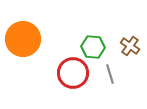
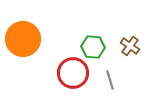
gray line: moved 6 px down
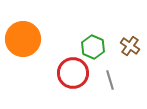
green hexagon: rotated 20 degrees clockwise
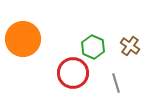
gray line: moved 6 px right, 3 px down
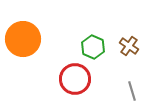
brown cross: moved 1 px left
red circle: moved 2 px right, 6 px down
gray line: moved 16 px right, 8 px down
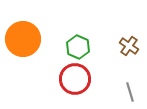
green hexagon: moved 15 px left
gray line: moved 2 px left, 1 px down
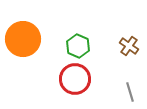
green hexagon: moved 1 px up
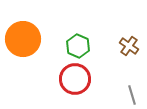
gray line: moved 2 px right, 3 px down
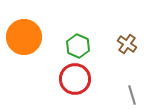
orange circle: moved 1 px right, 2 px up
brown cross: moved 2 px left, 2 px up
